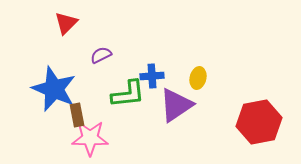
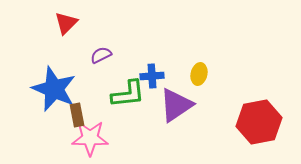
yellow ellipse: moved 1 px right, 4 px up
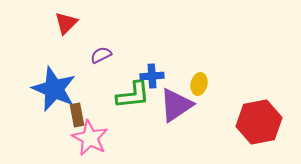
yellow ellipse: moved 10 px down
green L-shape: moved 5 px right, 1 px down
pink star: rotated 27 degrees clockwise
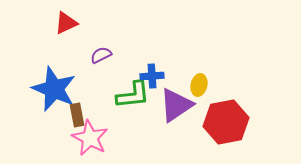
red triangle: rotated 20 degrees clockwise
yellow ellipse: moved 1 px down
red hexagon: moved 33 px left
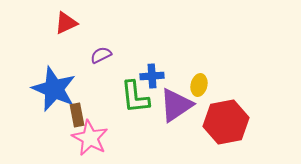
green L-shape: moved 2 px right, 2 px down; rotated 90 degrees clockwise
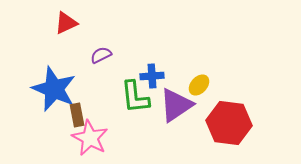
yellow ellipse: rotated 30 degrees clockwise
red hexagon: moved 3 px right, 1 px down; rotated 18 degrees clockwise
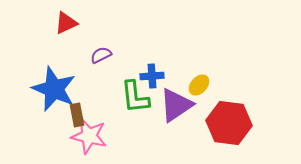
pink star: moved 1 px left, 2 px up; rotated 15 degrees counterclockwise
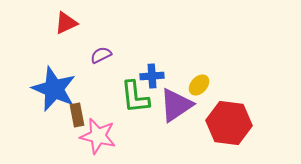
pink star: moved 9 px right
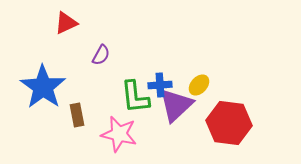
purple semicircle: rotated 145 degrees clockwise
blue cross: moved 8 px right, 9 px down
blue star: moved 11 px left, 2 px up; rotated 12 degrees clockwise
purple triangle: rotated 9 degrees counterclockwise
pink star: moved 21 px right, 2 px up
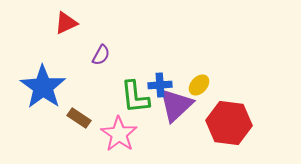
brown rectangle: moved 2 px right, 3 px down; rotated 45 degrees counterclockwise
pink star: rotated 21 degrees clockwise
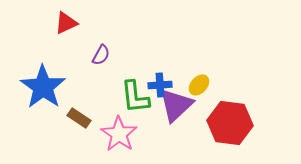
red hexagon: moved 1 px right
